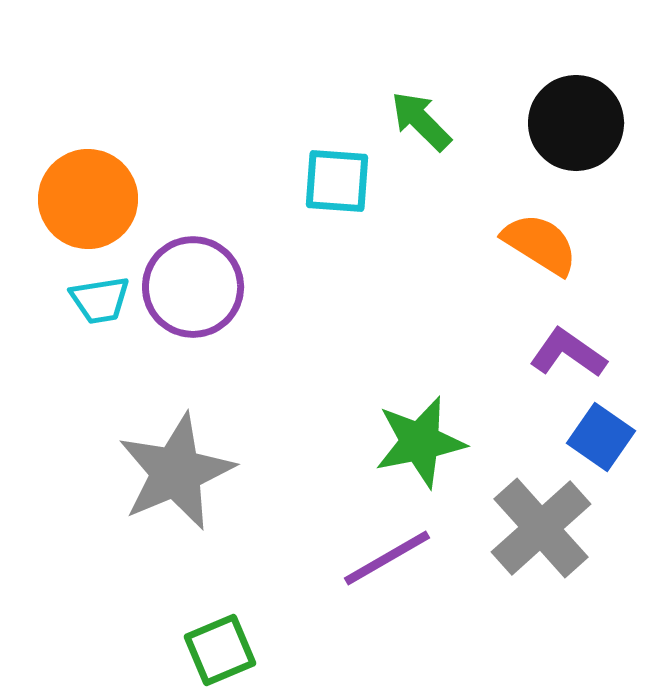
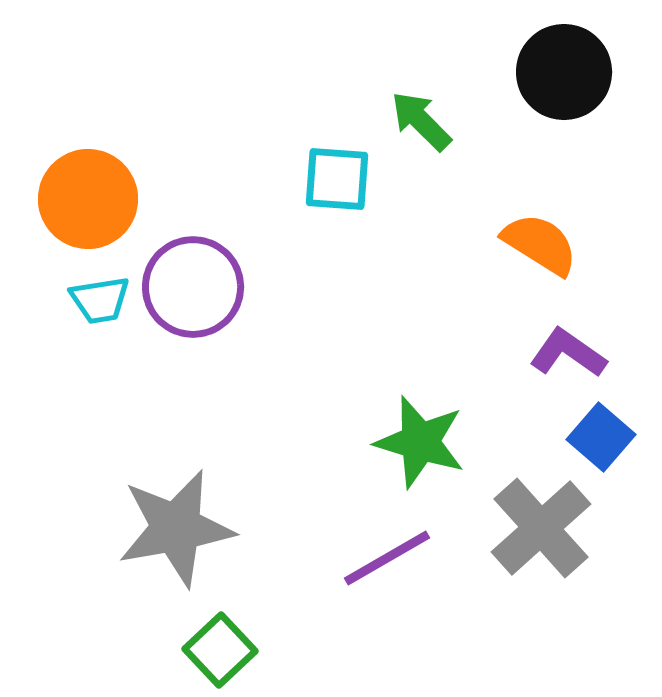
black circle: moved 12 px left, 51 px up
cyan square: moved 2 px up
blue square: rotated 6 degrees clockwise
green star: rotated 28 degrees clockwise
gray star: moved 56 px down; rotated 13 degrees clockwise
green square: rotated 20 degrees counterclockwise
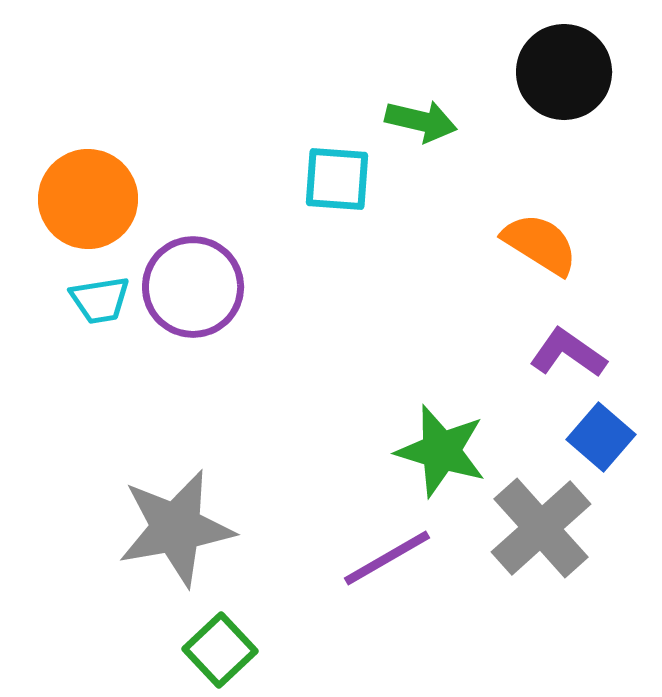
green arrow: rotated 148 degrees clockwise
green star: moved 21 px right, 9 px down
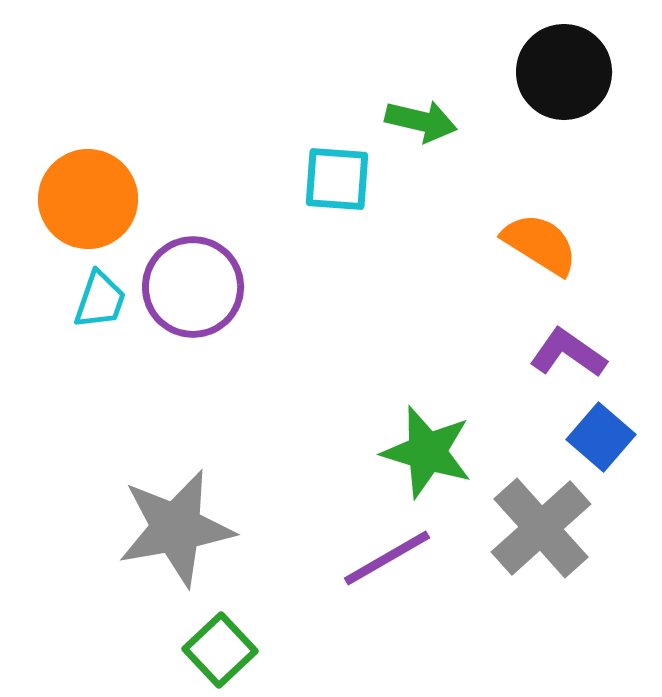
cyan trapezoid: rotated 62 degrees counterclockwise
green star: moved 14 px left, 1 px down
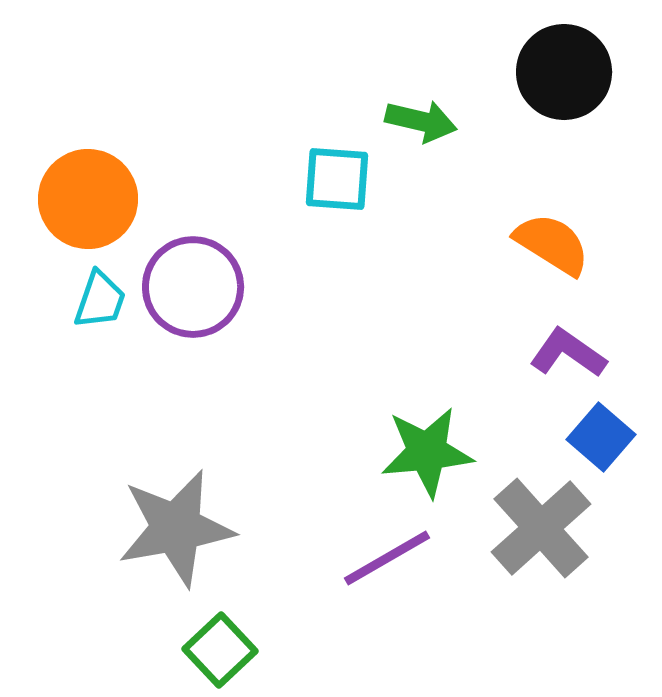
orange semicircle: moved 12 px right
green star: rotated 22 degrees counterclockwise
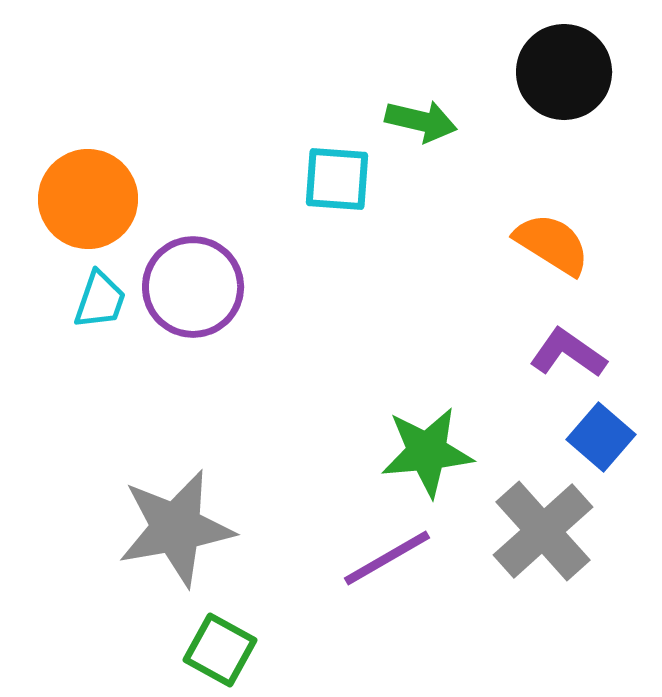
gray cross: moved 2 px right, 3 px down
green square: rotated 18 degrees counterclockwise
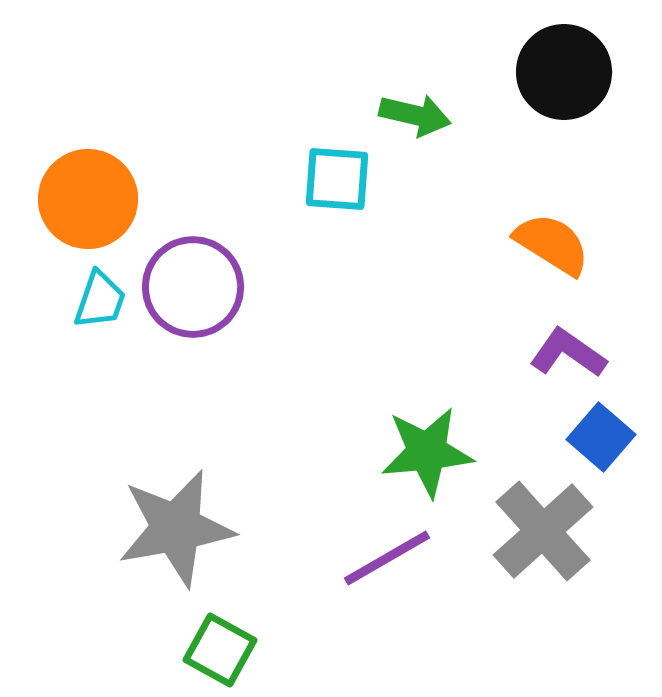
green arrow: moved 6 px left, 6 px up
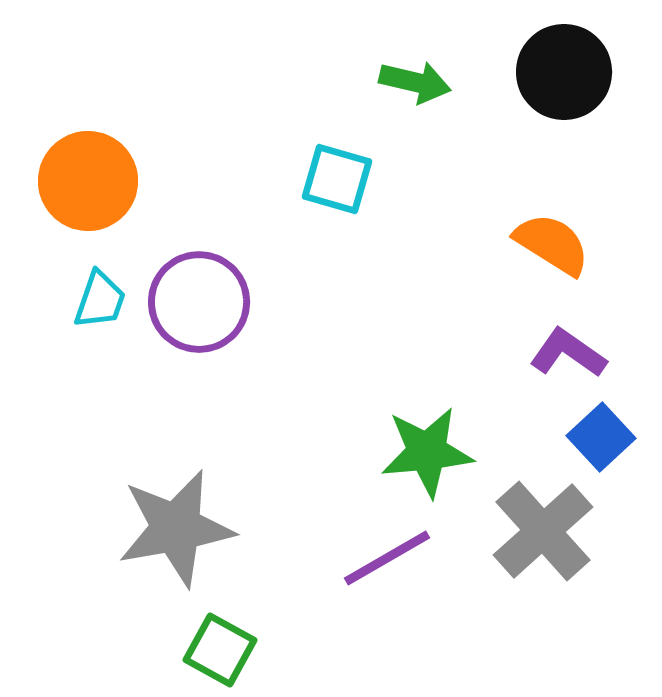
green arrow: moved 33 px up
cyan square: rotated 12 degrees clockwise
orange circle: moved 18 px up
purple circle: moved 6 px right, 15 px down
blue square: rotated 6 degrees clockwise
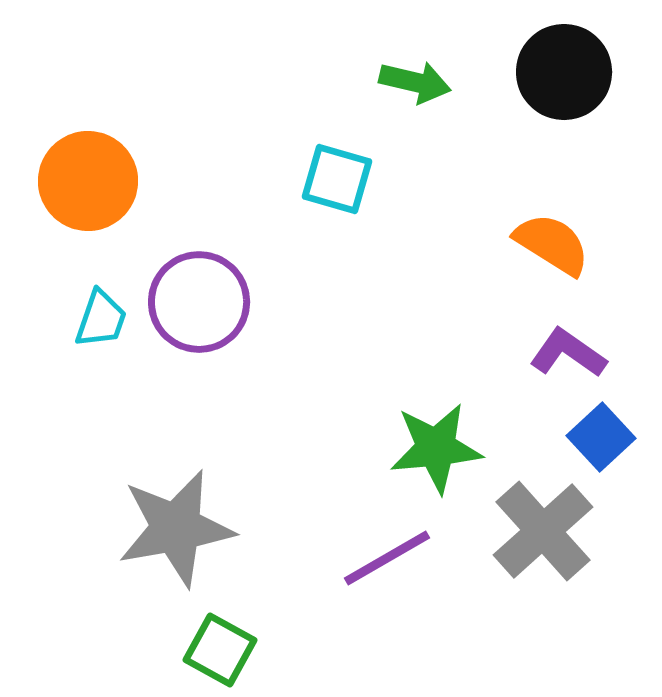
cyan trapezoid: moved 1 px right, 19 px down
green star: moved 9 px right, 4 px up
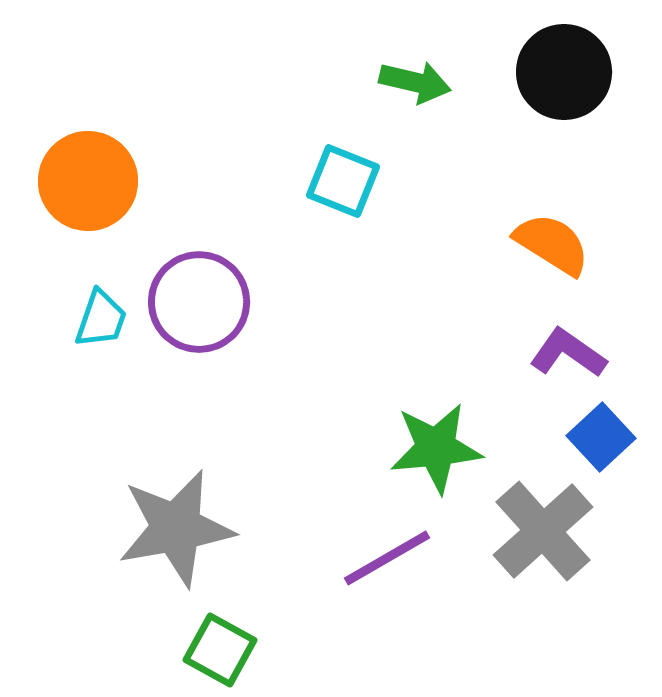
cyan square: moved 6 px right, 2 px down; rotated 6 degrees clockwise
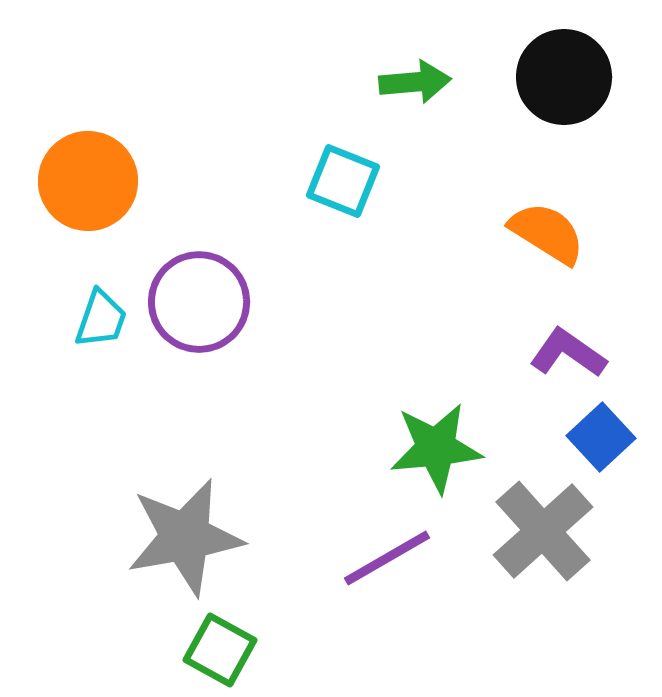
black circle: moved 5 px down
green arrow: rotated 18 degrees counterclockwise
orange semicircle: moved 5 px left, 11 px up
gray star: moved 9 px right, 9 px down
